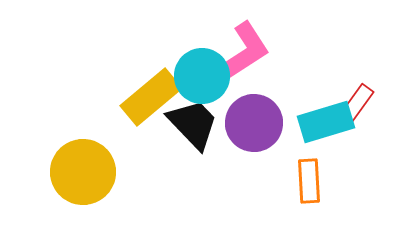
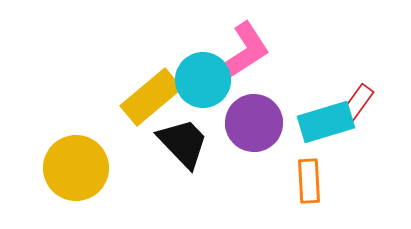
cyan circle: moved 1 px right, 4 px down
black trapezoid: moved 10 px left, 19 px down
yellow circle: moved 7 px left, 4 px up
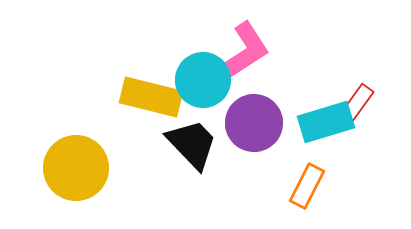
yellow rectangle: rotated 54 degrees clockwise
black trapezoid: moved 9 px right, 1 px down
orange rectangle: moved 2 px left, 5 px down; rotated 30 degrees clockwise
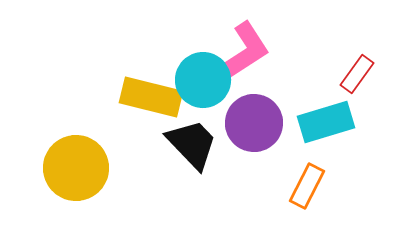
red rectangle: moved 29 px up
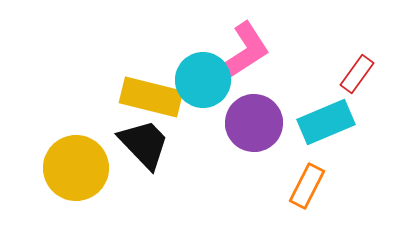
cyan rectangle: rotated 6 degrees counterclockwise
black trapezoid: moved 48 px left
